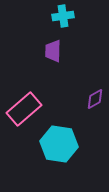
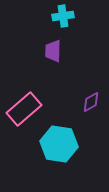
purple diamond: moved 4 px left, 3 px down
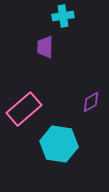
purple trapezoid: moved 8 px left, 4 px up
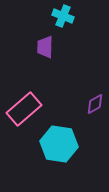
cyan cross: rotated 30 degrees clockwise
purple diamond: moved 4 px right, 2 px down
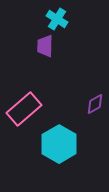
cyan cross: moved 6 px left, 3 px down; rotated 10 degrees clockwise
purple trapezoid: moved 1 px up
cyan hexagon: rotated 21 degrees clockwise
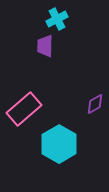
cyan cross: rotated 30 degrees clockwise
